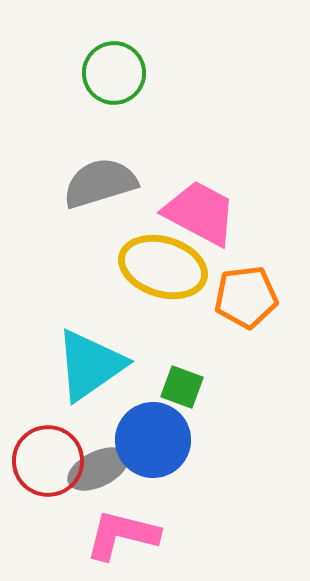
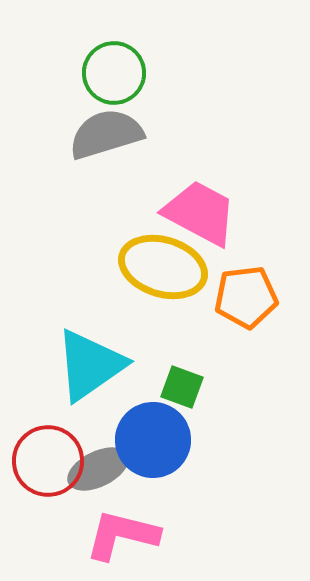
gray semicircle: moved 6 px right, 49 px up
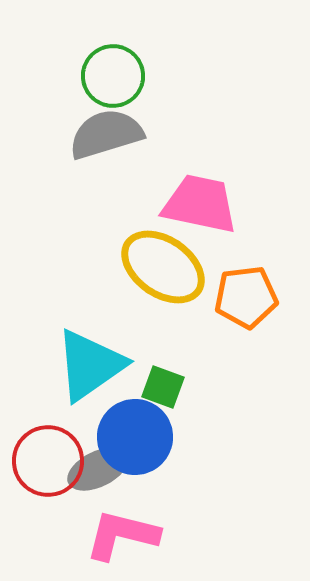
green circle: moved 1 px left, 3 px down
pink trapezoid: moved 9 px up; rotated 16 degrees counterclockwise
yellow ellipse: rotated 18 degrees clockwise
green square: moved 19 px left
blue circle: moved 18 px left, 3 px up
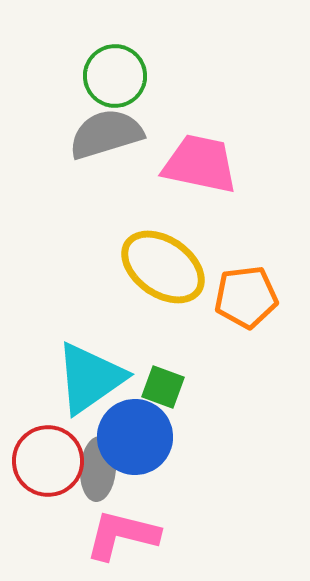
green circle: moved 2 px right
pink trapezoid: moved 40 px up
cyan triangle: moved 13 px down
gray ellipse: rotated 60 degrees counterclockwise
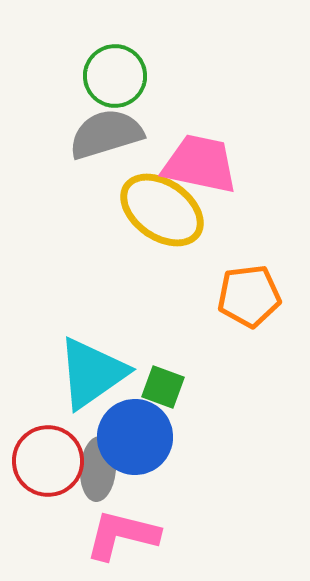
yellow ellipse: moved 1 px left, 57 px up
orange pentagon: moved 3 px right, 1 px up
cyan triangle: moved 2 px right, 5 px up
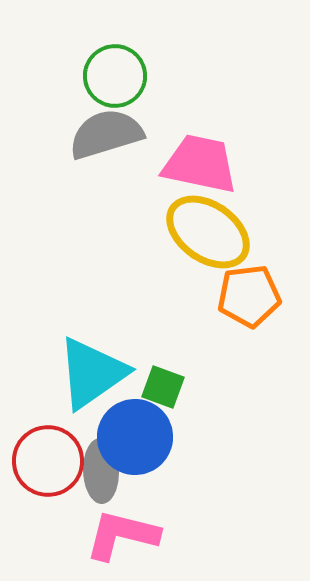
yellow ellipse: moved 46 px right, 22 px down
gray ellipse: moved 3 px right, 2 px down; rotated 6 degrees counterclockwise
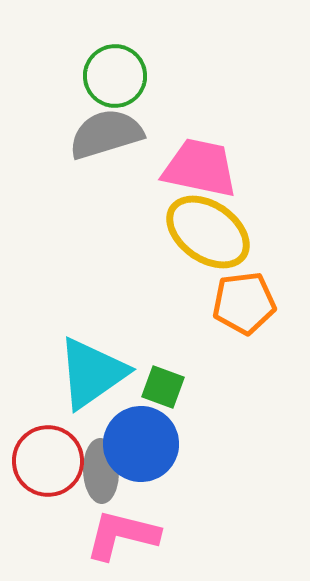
pink trapezoid: moved 4 px down
orange pentagon: moved 5 px left, 7 px down
blue circle: moved 6 px right, 7 px down
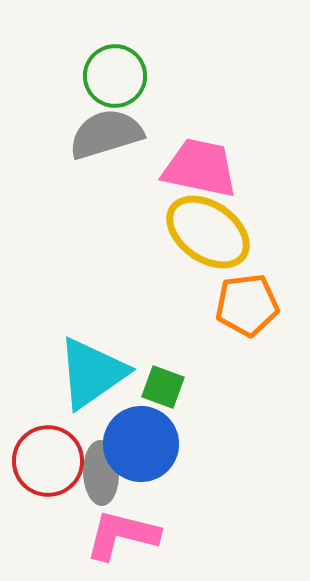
orange pentagon: moved 3 px right, 2 px down
gray ellipse: moved 2 px down
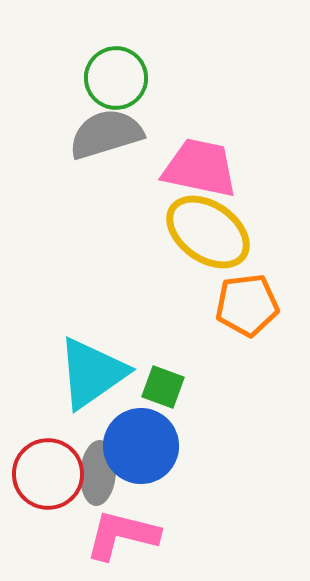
green circle: moved 1 px right, 2 px down
blue circle: moved 2 px down
red circle: moved 13 px down
gray ellipse: moved 3 px left; rotated 6 degrees clockwise
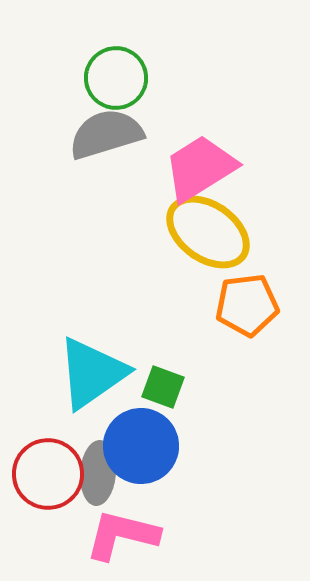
pink trapezoid: rotated 44 degrees counterclockwise
